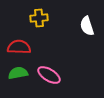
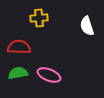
pink ellipse: rotated 10 degrees counterclockwise
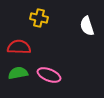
yellow cross: rotated 18 degrees clockwise
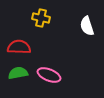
yellow cross: moved 2 px right
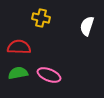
white semicircle: rotated 36 degrees clockwise
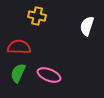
yellow cross: moved 4 px left, 2 px up
green semicircle: rotated 54 degrees counterclockwise
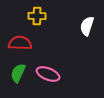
yellow cross: rotated 12 degrees counterclockwise
red semicircle: moved 1 px right, 4 px up
pink ellipse: moved 1 px left, 1 px up
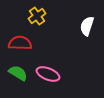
yellow cross: rotated 36 degrees counterclockwise
green semicircle: rotated 96 degrees clockwise
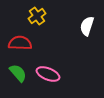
green semicircle: rotated 18 degrees clockwise
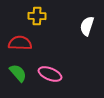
yellow cross: rotated 36 degrees clockwise
pink ellipse: moved 2 px right
